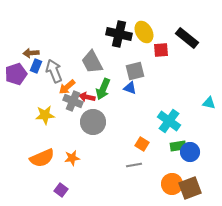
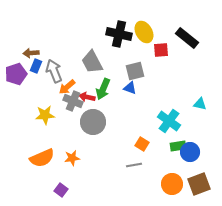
cyan triangle: moved 9 px left, 1 px down
brown square: moved 9 px right, 4 px up
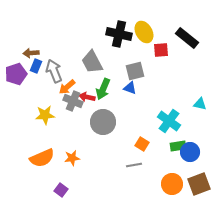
gray circle: moved 10 px right
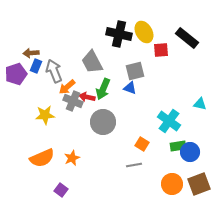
orange star: rotated 14 degrees counterclockwise
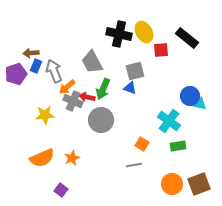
gray circle: moved 2 px left, 2 px up
blue circle: moved 56 px up
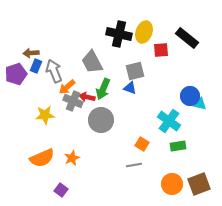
yellow ellipse: rotated 50 degrees clockwise
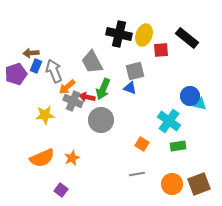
yellow ellipse: moved 3 px down
gray line: moved 3 px right, 9 px down
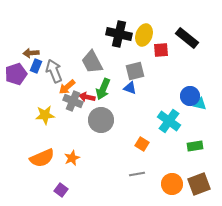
green rectangle: moved 17 px right
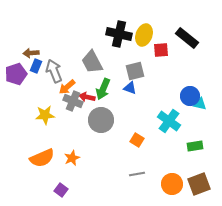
orange square: moved 5 px left, 4 px up
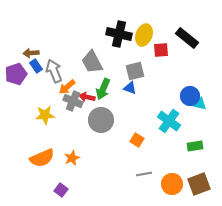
blue rectangle: rotated 56 degrees counterclockwise
gray line: moved 7 px right
